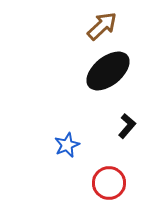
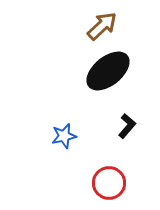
blue star: moved 3 px left, 9 px up; rotated 10 degrees clockwise
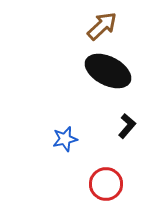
black ellipse: rotated 66 degrees clockwise
blue star: moved 1 px right, 3 px down
red circle: moved 3 px left, 1 px down
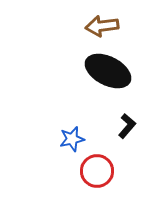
brown arrow: rotated 144 degrees counterclockwise
blue star: moved 7 px right
red circle: moved 9 px left, 13 px up
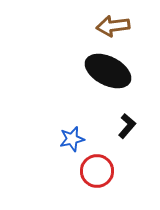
brown arrow: moved 11 px right
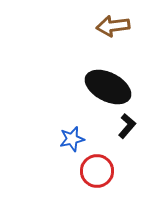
black ellipse: moved 16 px down
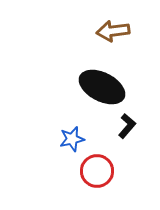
brown arrow: moved 5 px down
black ellipse: moved 6 px left
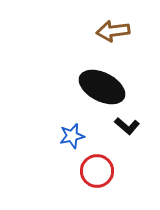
black L-shape: rotated 90 degrees clockwise
blue star: moved 3 px up
